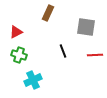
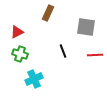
red triangle: moved 1 px right
green cross: moved 1 px right, 1 px up
cyan cross: moved 1 px right, 1 px up
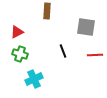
brown rectangle: moved 1 px left, 2 px up; rotated 21 degrees counterclockwise
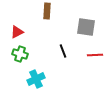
cyan cross: moved 2 px right
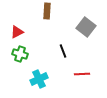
gray square: rotated 30 degrees clockwise
red line: moved 13 px left, 19 px down
cyan cross: moved 3 px right
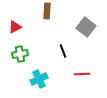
red triangle: moved 2 px left, 5 px up
green cross: rotated 28 degrees counterclockwise
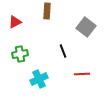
red triangle: moved 5 px up
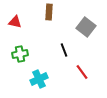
brown rectangle: moved 2 px right, 1 px down
red triangle: rotated 40 degrees clockwise
black line: moved 1 px right, 1 px up
red line: moved 2 px up; rotated 56 degrees clockwise
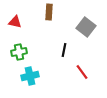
black line: rotated 32 degrees clockwise
green cross: moved 1 px left, 2 px up
cyan cross: moved 9 px left, 3 px up; rotated 12 degrees clockwise
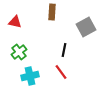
brown rectangle: moved 3 px right
gray square: rotated 24 degrees clockwise
green cross: rotated 28 degrees counterclockwise
red line: moved 21 px left
